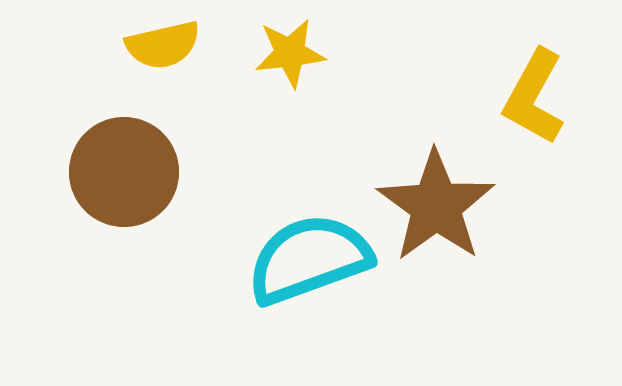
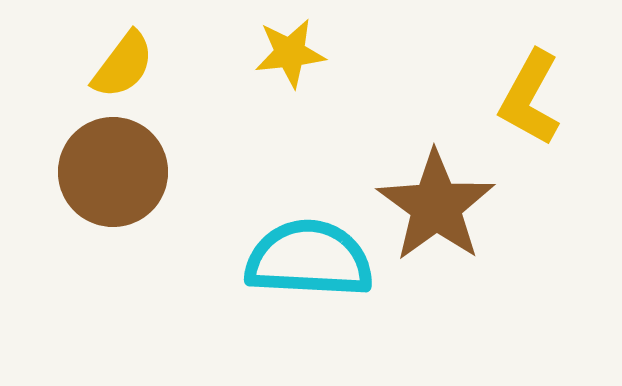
yellow semicircle: moved 40 px left, 20 px down; rotated 40 degrees counterclockwise
yellow L-shape: moved 4 px left, 1 px down
brown circle: moved 11 px left
cyan semicircle: rotated 23 degrees clockwise
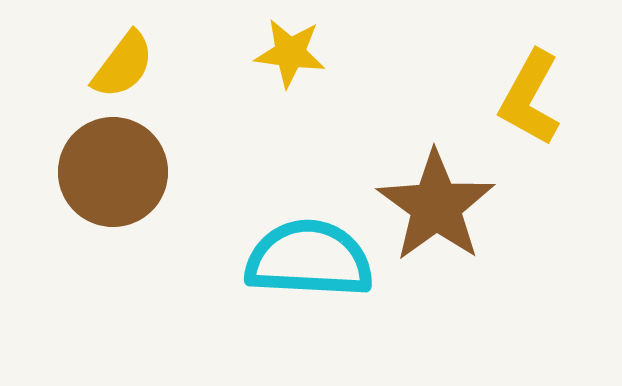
yellow star: rotated 14 degrees clockwise
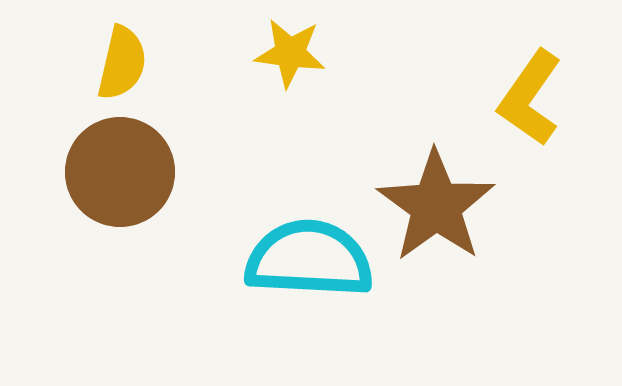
yellow semicircle: moved 1 px left, 2 px up; rotated 24 degrees counterclockwise
yellow L-shape: rotated 6 degrees clockwise
brown circle: moved 7 px right
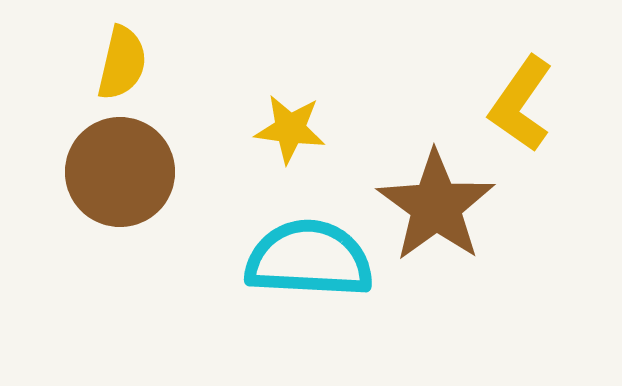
yellow star: moved 76 px down
yellow L-shape: moved 9 px left, 6 px down
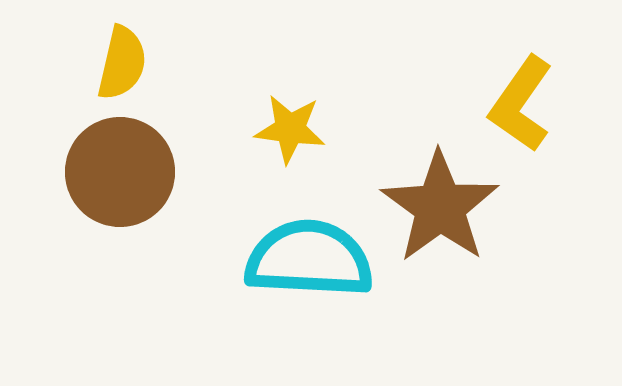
brown star: moved 4 px right, 1 px down
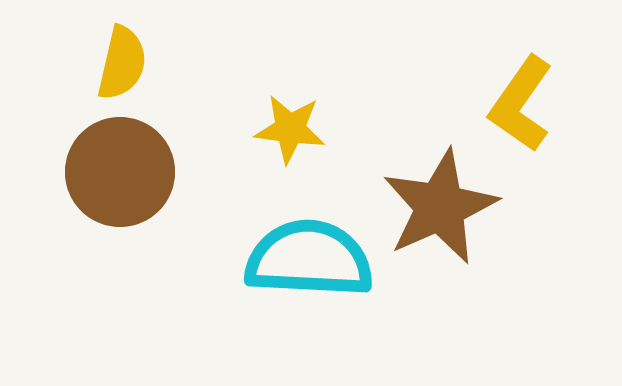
brown star: rotated 12 degrees clockwise
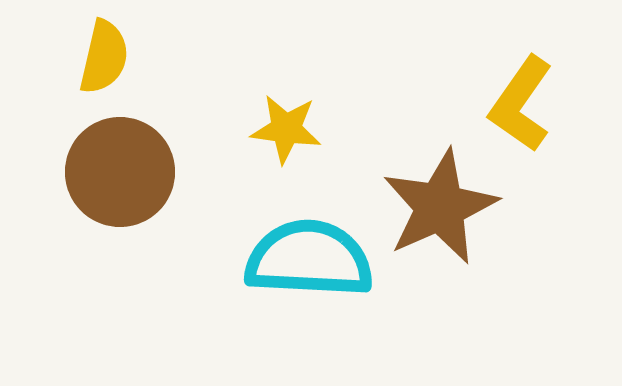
yellow semicircle: moved 18 px left, 6 px up
yellow star: moved 4 px left
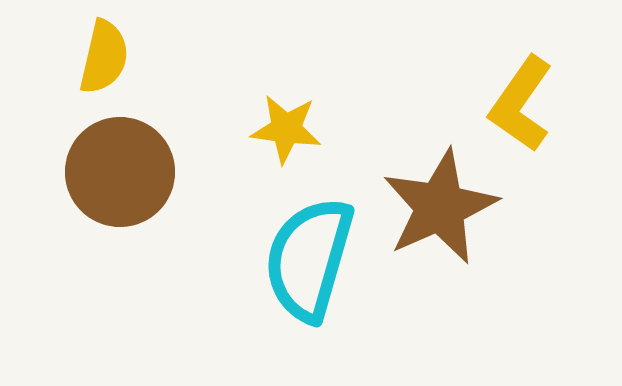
cyan semicircle: rotated 77 degrees counterclockwise
